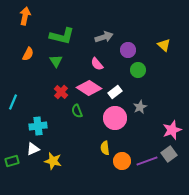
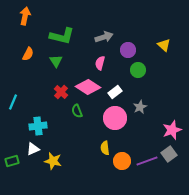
pink semicircle: moved 3 px right, 1 px up; rotated 56 degrees clockwise
pink diamond: moved 1 px left, 1 px up
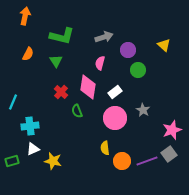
pink diamond: rotated 65 degrees clockwise
gray star: moved 3 px right, 3 px down; rotated 16 degrees counterclockwise
cyan cross: moved 8 px left
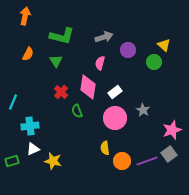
green circle: moved 16 px right, 8 px up
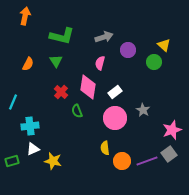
orange semicircle: moved 10 px down
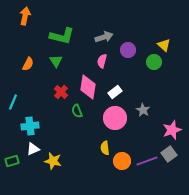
pink semicircle: moved 2 px right, 2 px up
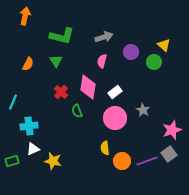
purple circle: moved 3 px right, 2 px down
cyan cross: moved 1 px left
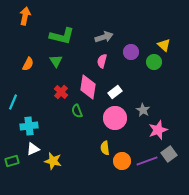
pink star: moved 14 px left
